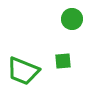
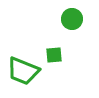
green square: moved 9 px left, 6 px up
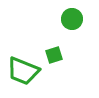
green square: rotated 12 degrees counterclockwise
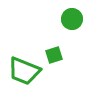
green trapezoid: moved 1 px right
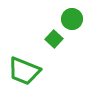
green square: moved 16 px up; rotated 30 degrees counterclockwise
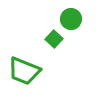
green circle: moved 1 px left
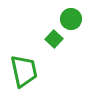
green trapezoid: rotated 124 degrees counterclockwise
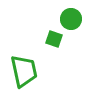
green square: rotated 24 degrees counterclockwise
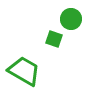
green trapezoid: rotated 48 degrees counterclockwise
